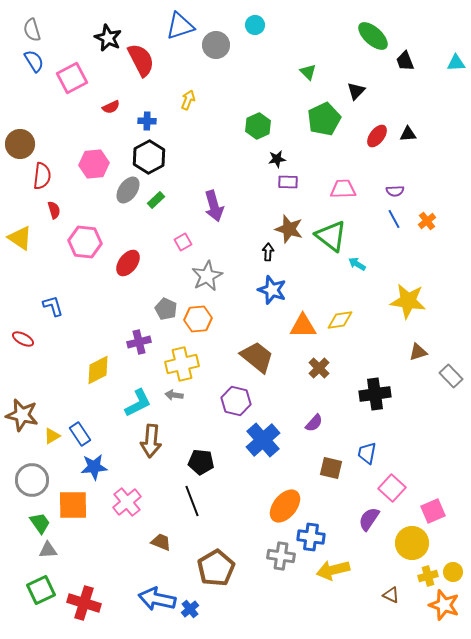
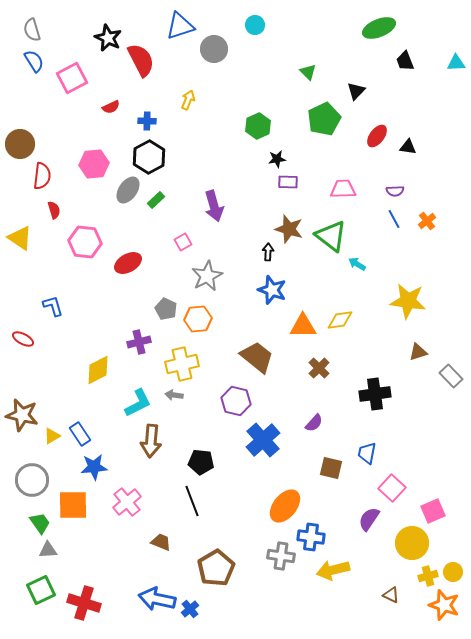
green ellipse at (373, 36): moved 6 px right, 8 px up; rotated 64 degrees counterclockwise
gray circle at (216, 45): moved 2 px left, 4 px down
black triangle at (408, 134): moved 13 px down; rotated 12 degrees clockwise
red ellipse at (128, 263): rotated 24 degrees clockwise
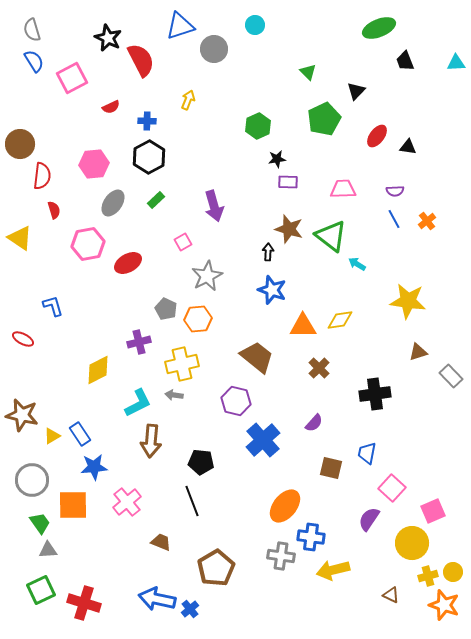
gray ellipse at (128, 190): moved 15 px left, 13 px down
pink hexagon at (85, 242): moved 3 px right, 2 px down; rotated 16 degrees counterclockwise
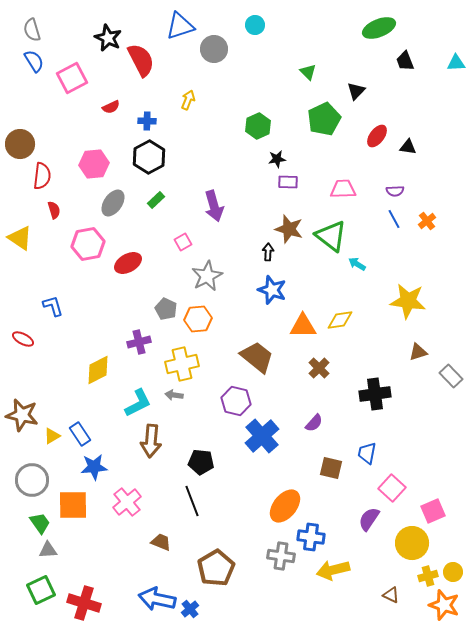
blue cross at (263, 440): moved 1 px left, 4 px up
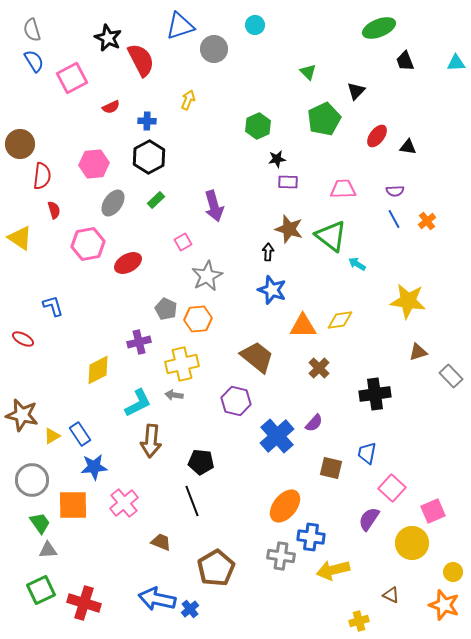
blue cross at (262, 436): moved 15 px right
pink cross at (127, 502): moved 3 px left, 1 px down
yellow cross at (428, 576): moved 69 px left, 45 px down
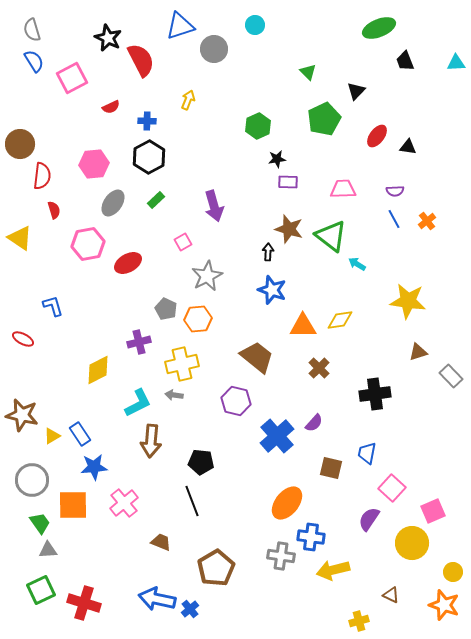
orange ellipse at (285, 506): moved 2 px right, 3 px up
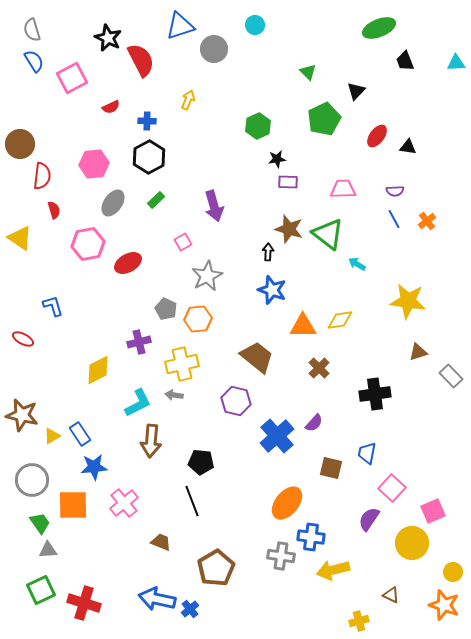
green triangle at (331, 236): moved 3 px left, 2 px up
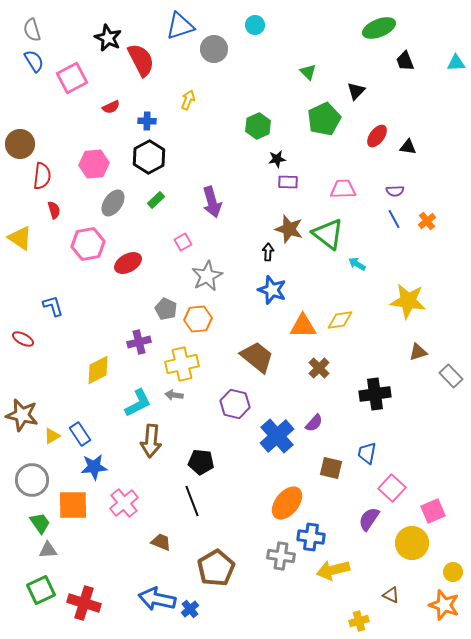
purple arrow at (214, 206): moved 2 px left, 4 px up
purple hexagon at (236, 401): moved 1 px left, 3 px down
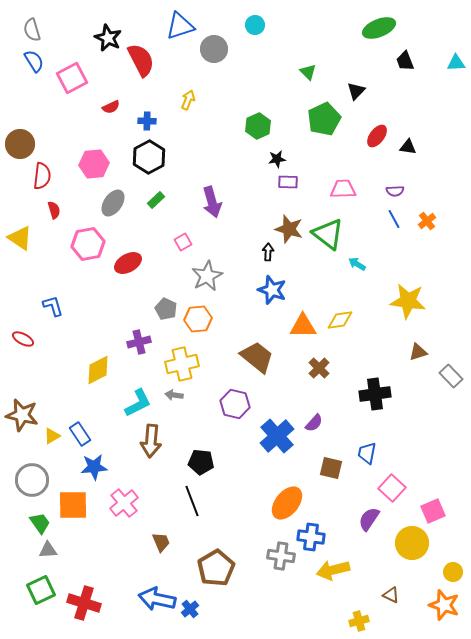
brown trapezoid at (161, 542): rotated 45 degrees clockwise
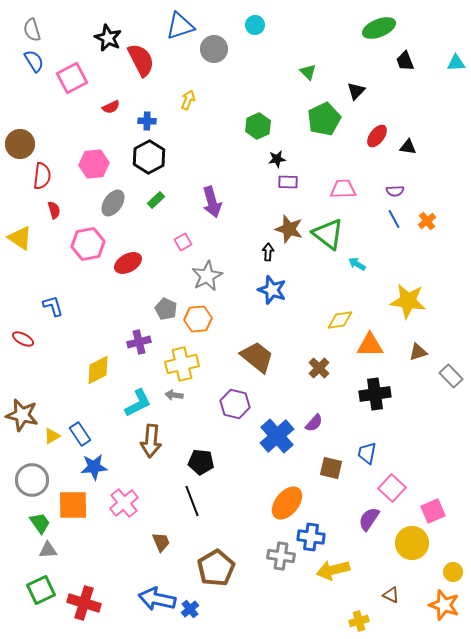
orange triangle at (303, 326): moved 67 px right, 19 px down
